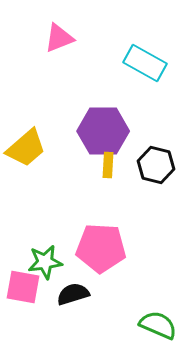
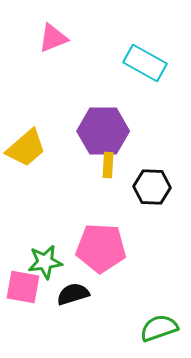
pink triangle: moved 6 px left
black hexagon: moved 4 px left, 22 px down; rotated 12 degrees counterclockwise
green semicircle: moved 1 px right, 3 px down; rotated 42 degrees counterclockwise
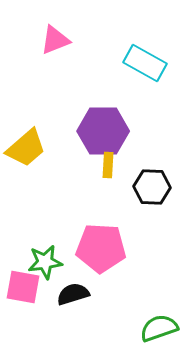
pink triangle: moved 2 px right, 2 px down
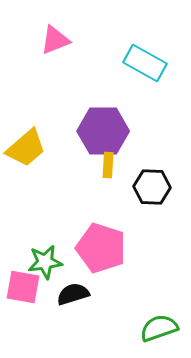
pink pentagon: rotated 15 degrees clockwise
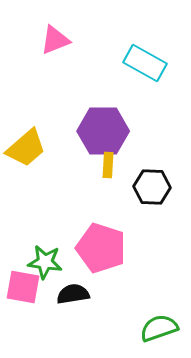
green star: rotated 16 degrees clockwise
black semicircle: rotated 8 degrees clockwise
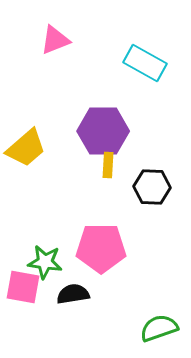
pink pentagon: rotated 18 degrees counterclockwise
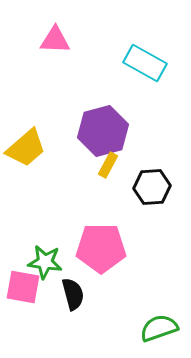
pink triangle: rotated 24 degrees clockwise
purple hexagon: rotated 15 degrees counterclockwise
yellow rectangle: rotated 25 degrees clockwise
black hexagon: rotated 6 degrees counterclockwise
black semicircle: rotated 84 degrees clockwise
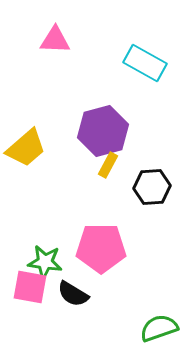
pink square: moved 7 px right
black semicircle: rotated 136 degrees clockwise
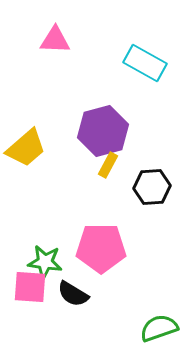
pink square: rotated 6 degrees counterclockwise
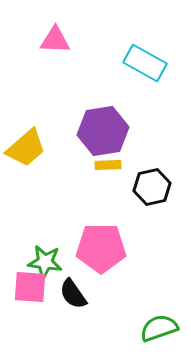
purple hexagon: rotated 6 degrees clockwise
yellow rectangle: rotated 60 degrees clockwise
black hexagon: rotated 9 degrees counterclockwise
black semicircle: rotated 24 degrees clockwise
